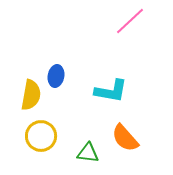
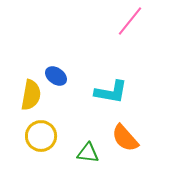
pink line: rotated 8 degrees counterclockwise
blue ellipse: rotated 65 degrees counterclockwise
cyan L-shape: moved 1 px down
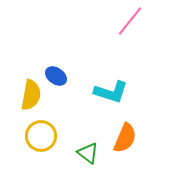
cyan L-shape: rotated 8 degrees clockwise
orange semicircle: rotated 116 degrees counterclockwise
green triangle: rotated 30 degrees clockwise
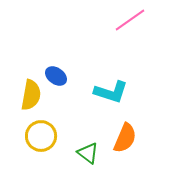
pink line: moved 1 px up; rotated 16 degrees clockwise
